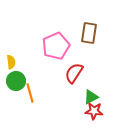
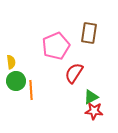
orange line: moved 1 px right, 3 px up; rotated 12 degrees clockwise
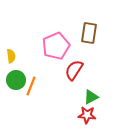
yellow semicircle: moved 6 px up
red semicircle: moved 3 px up
green circle: moved 1 px up
orange line: moved 4 px up; rotated 24 degrees clockwise
red star: moved 7 px left, 4 px down
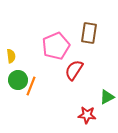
green circle: moved 2 px right
green triangle: moved 16 px right
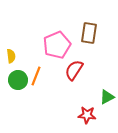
pink pentagon: moved 1 px right, 1 px up
orange line: moved 5 px right, 10 px up
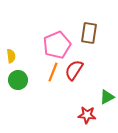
orange line: moved 17 px right, 4 px up
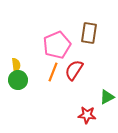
yellow semicircle: moved 5 px right, 9 px down
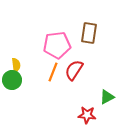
pink pentagon: rotated 16 degrees clockwise
green circle: moved 6 px left
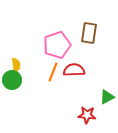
pink pentagon: rotated 12 degrees counterclockwise
red semicircle: rotated 55 degrees clockwise
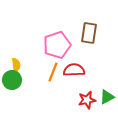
red star: moved 15 px up; rotated 18 degrees counterclockwise
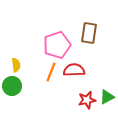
orange line: moved 2 px left
green circle: moved 6 px down
